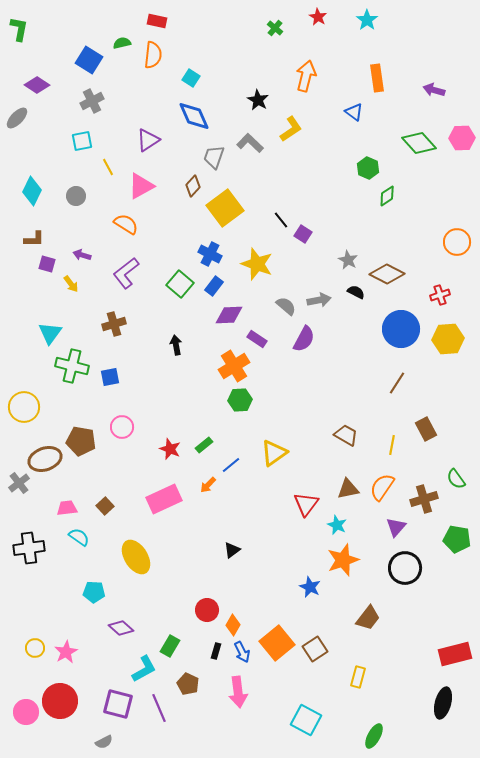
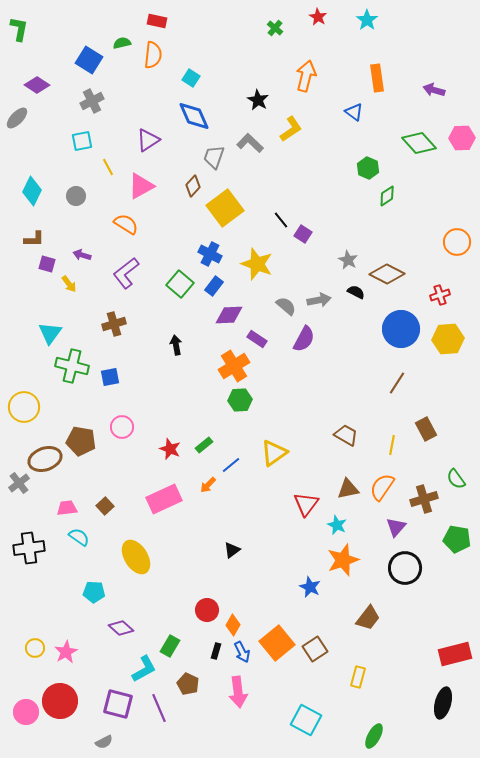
yellow arrow at (71, 284): moved 2 px left
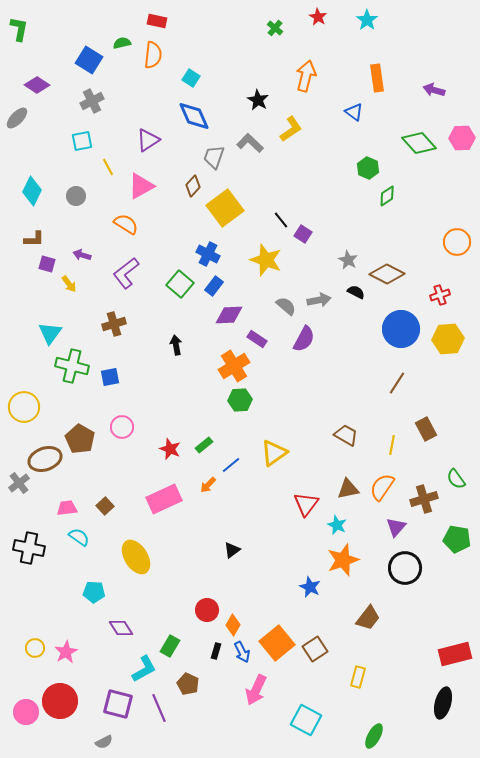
blue cross at (210, 254): moved 2 px left
yellow star at (257, 264): moved 9 px right, 4 px up
brown pentagon at (81, 441): moved 1 px left, 2 px up; rotated 20 degrees clockwise
black cross at (29, 548): rotated 20 degrees clockwise
purple diamond at (121, 628): rotated 15 degrees clockwise
pink arrow at (238, 692): moved 18 px right, 2 px up; rotated 32 degrees clockwise
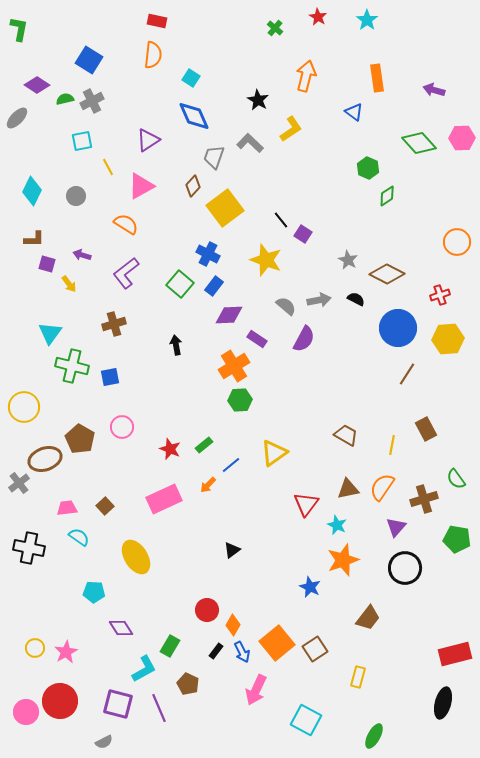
green semicircle at (122, 43): moved 57 px left, 56 px down
black semicircle at (356, 292): moved 7 px down
blue circle at (401, 329): moved 3 px left, 1 px up
brown line at (397, 383): moved 10 px right, 9 px up
black rectangle at (216, 651): rotated 21 degrees clockwise
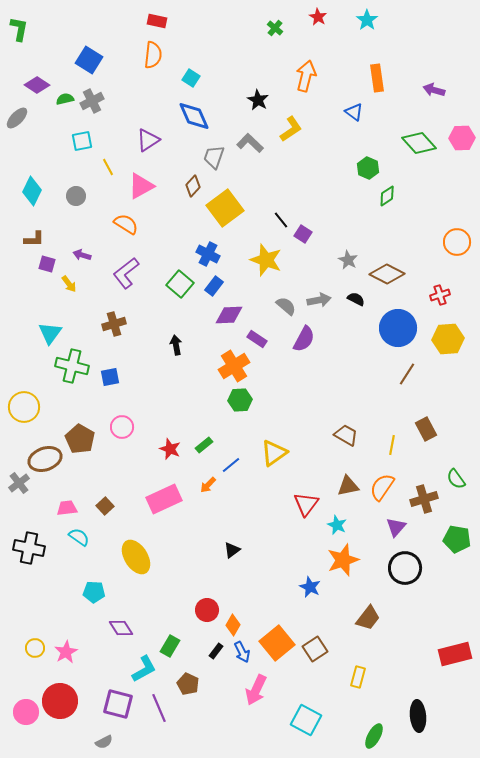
brown triangle at (348, 489): moved 3 px up
black ellipse at (443, 703): moved 25 px left, 13 px down; rotated 20 degrees counterclockwise
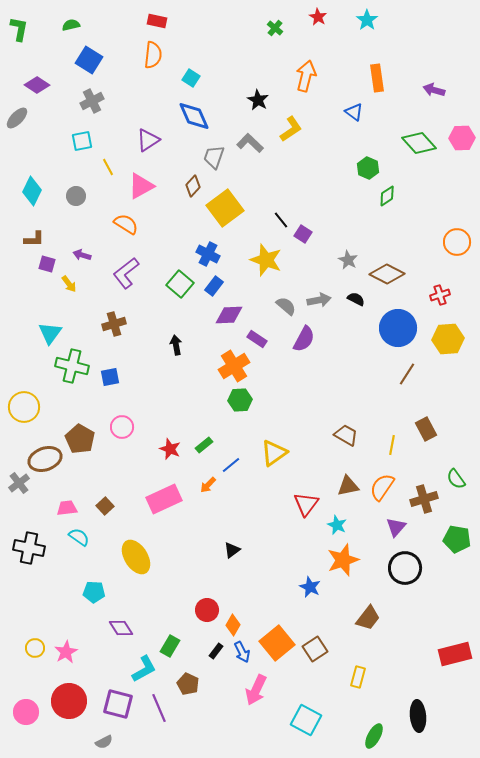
green semicircle at (65, 99): moved 6 px right, 74 px up
red circle at (60, 701): moved 9 px right
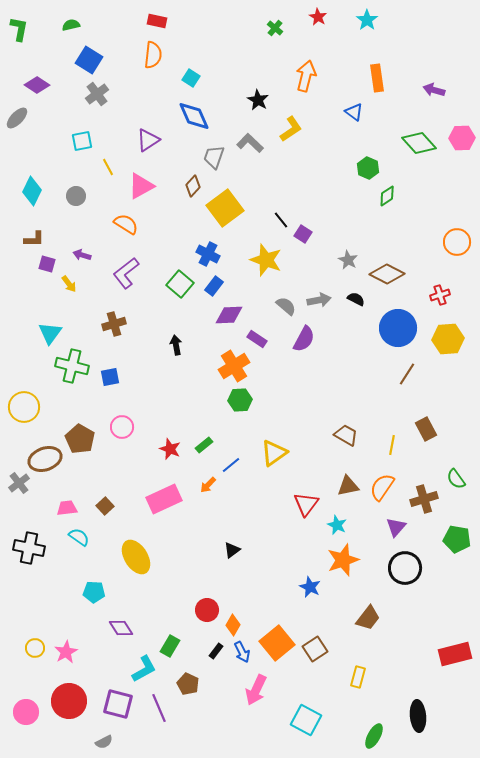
gray cross at (92, 101): moved 5 px right, 7 px up; rotated 10 degrees counterclockwise
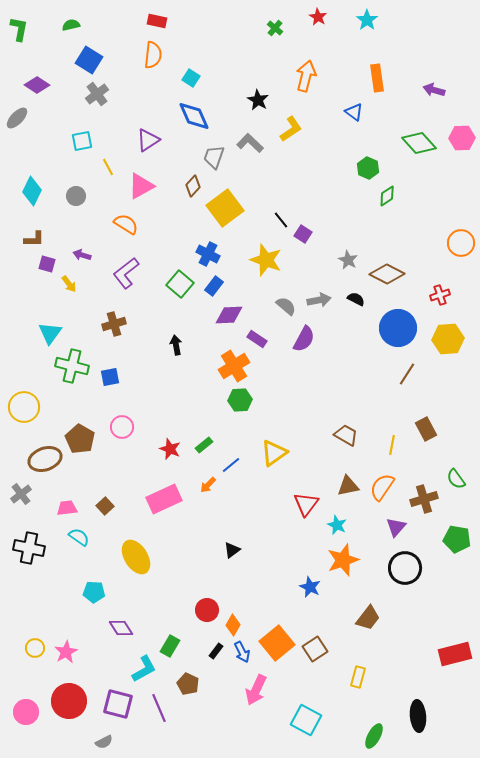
orange circle at (457, 242): moved 4 px right, 1 px down
gray cross at (19, 483): moved 2 px right, 11 px down
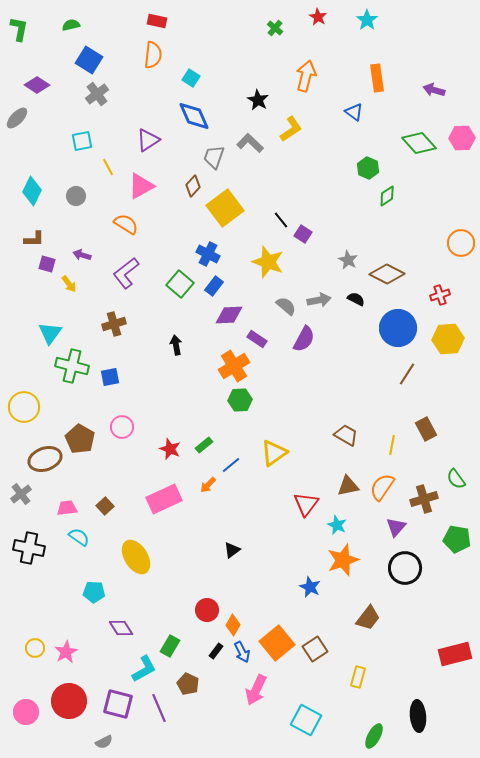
yellow star at (266, 260): moved 2 px right, 2 px down
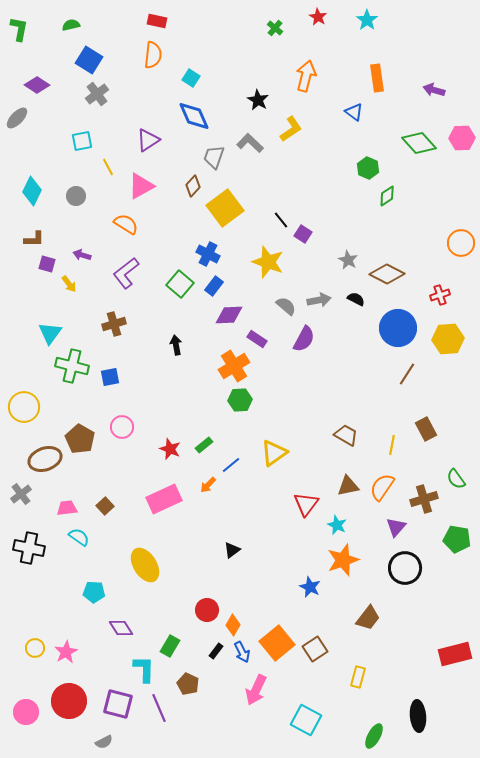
yellow ellipse at (136, 557): moved 9 px right, 8 px down
cyan L-shape at (144, 669): rotated 60 degrees counterclockwise
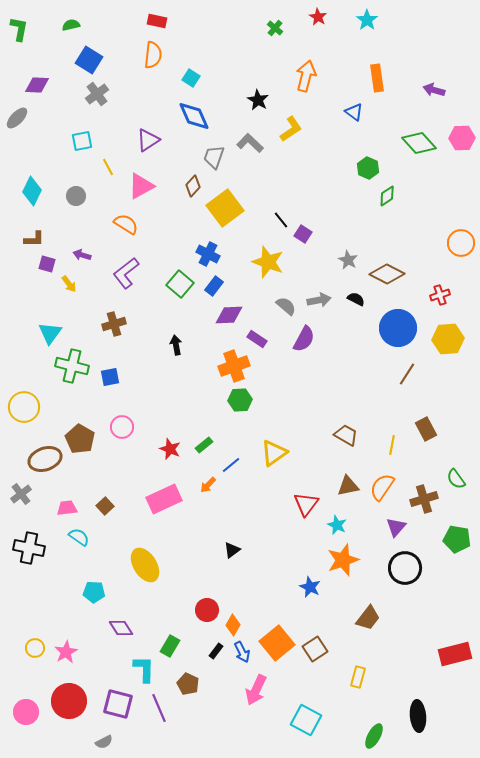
purple diamond at (37, 85): rotated 30 degrees counterclockwise
orange cross at (234, 366): rotated 12 degrees clockwise
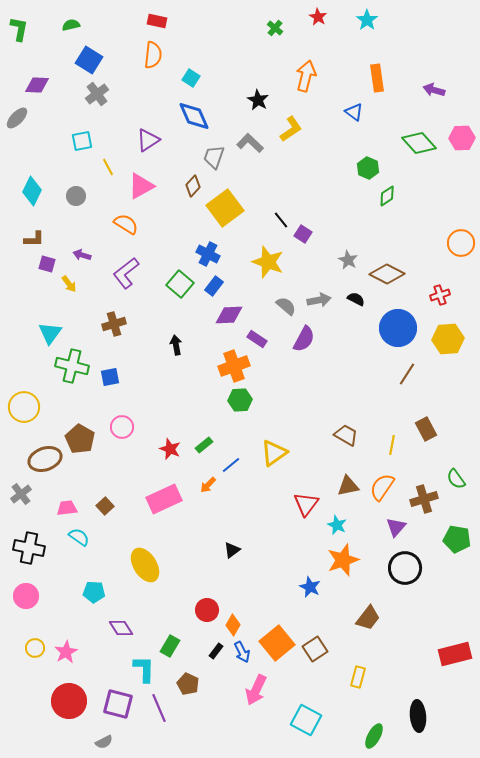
pink circle at (26, 712): moved 116 px up
